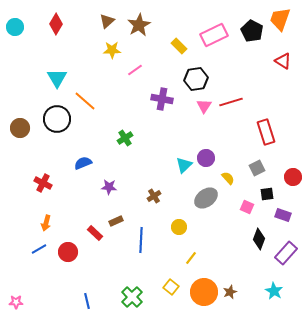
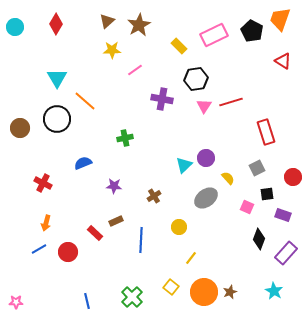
green cross at (125, 138): rotated 21 degrees clockwise
purple star at (109, 187): moved 5 px right, 1 px up
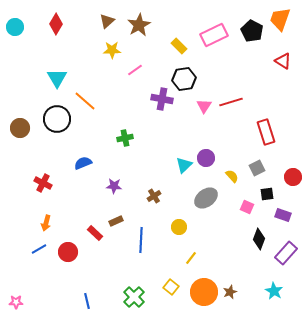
black hexagon at (196, 79): moved 12 px left
yellow semicircle at (228, 178): moved 4 px right, 2 px up
green cross at (132, 297): moved 2 px right
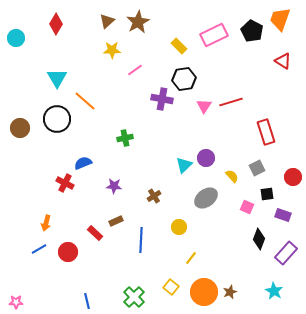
brown star at (139, 25): moved 1 px left, 3 px up
cyan circle at (15, 27): moved 1 px right, 11 px down
red cross at (43, 183): moved 22 px right
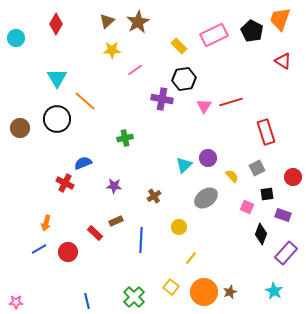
purple circle at (206, 158): moved 2 px right
black diamond at (259, 239): moved 2 px right, 5 px up
